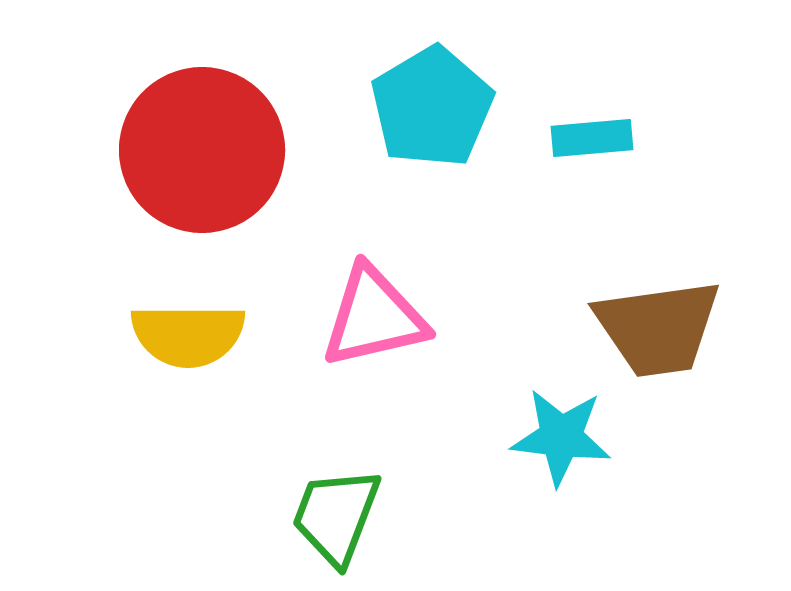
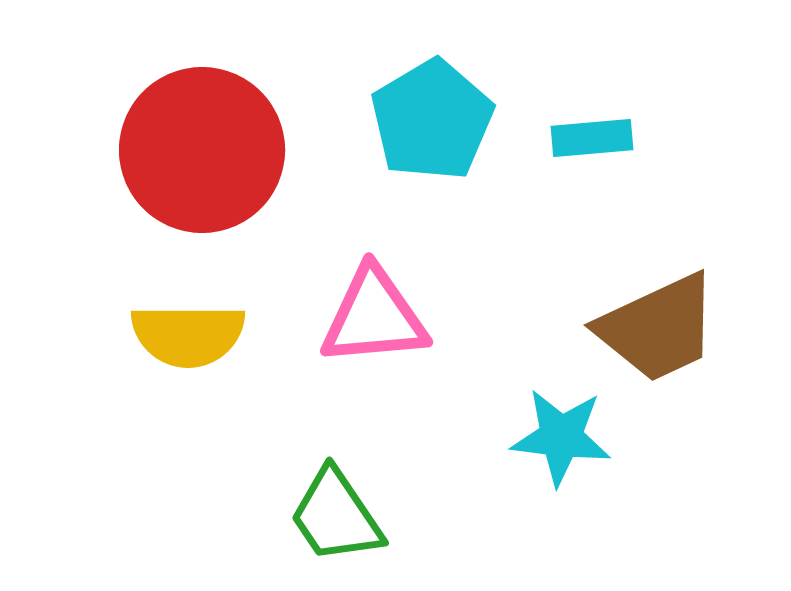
cyan pentagon: moved 13 px down
pink triangle: rotated 8 degrees clockwise
brown trapezoid: rotated 17 degrees counterclockwise
green trapezoid: rotated 55 degrees counterclockwise
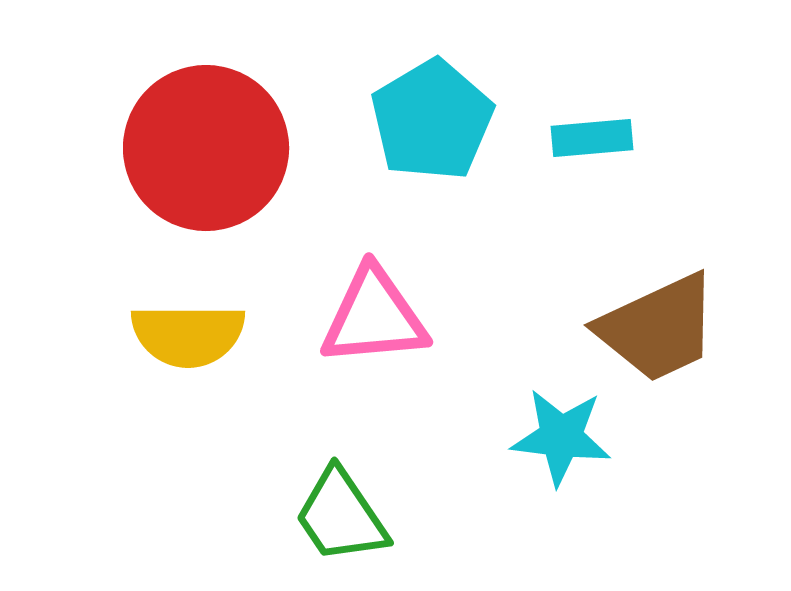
red circle: moved 4 px right, 2 px up
green trapezoid: moved 5 px right
